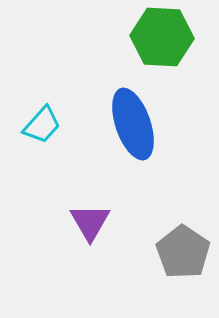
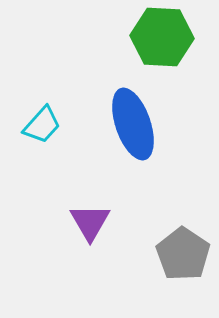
gray pentagon: moved 2 px down
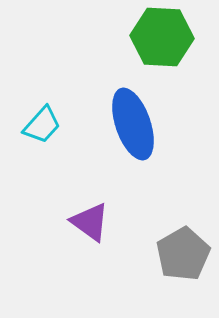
purple triangle: rotated 24 degrees counterclockwise
gray pentagon: rotated 8 degrees clockwise
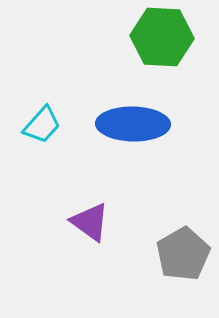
blue ellipse: rotated 70 degrees counterclockwise
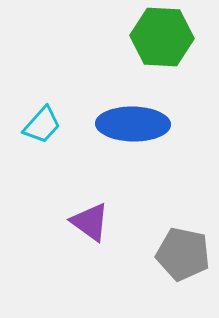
gray pentagon: rotated 30 degrees counterclockwise
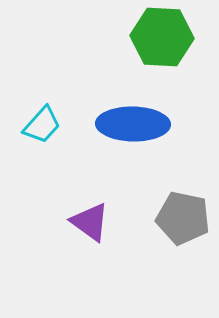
gray pentagon: moved 36 px up
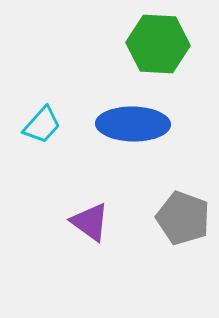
green hexagon: moved 4 px left, 7 px down
gray pentagon: rotated 8 degrees clockwise
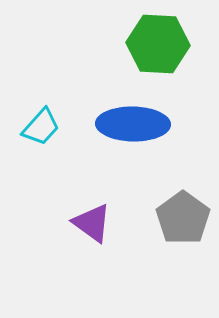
cyan trapezoid: moved 1 px left, 2 px down
gray pentagon: rotated 16 degrees clockwise
purple triangle: moved 2 px right, 1 px down
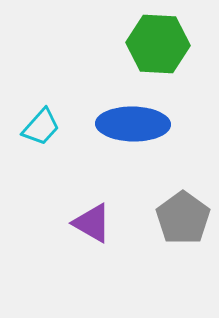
purple triangle: rotated 6 degrees counterclockwise
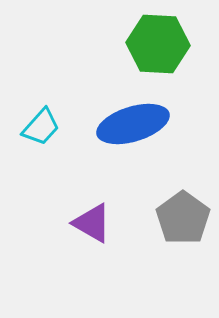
blue ellipse: rotated 18 degrees counterclockwise
